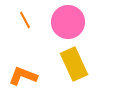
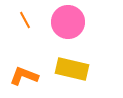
yellow rectangle: moved 2 px left, 5 px down; rotated 52 degrees counterclockwise
orange L-shape: moved 1 px right
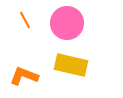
pink circle: moved 1 px left, 1 px down
yellow rectangle: moved 1 px left, 4 px up
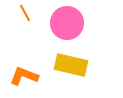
orange line: moved 7 px up
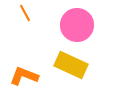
pink circle: moved 10 px right, 2 px down
yellow rectangle: rotated 12 degrees clockwise
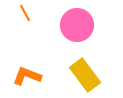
yellow rectangle: moved 14 px right, 10 px down; rotated 28 degrees clockwise
orange L-shape: moved 3 px right
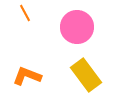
pink circle: moved 2 px down
yellow rectangle: moved 1 px right
